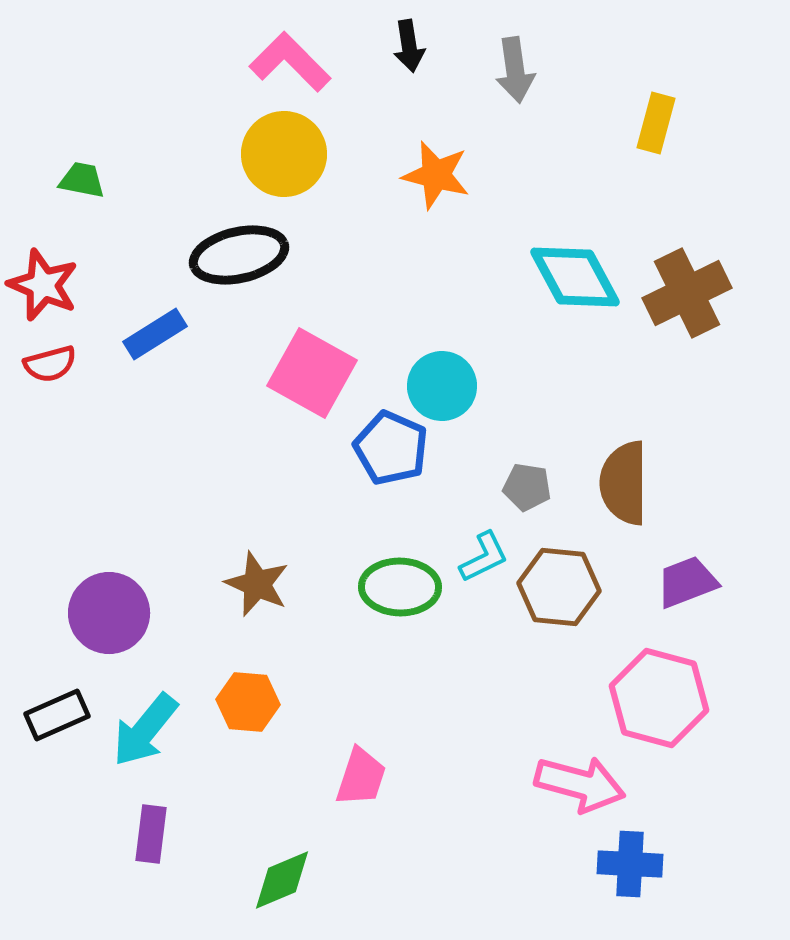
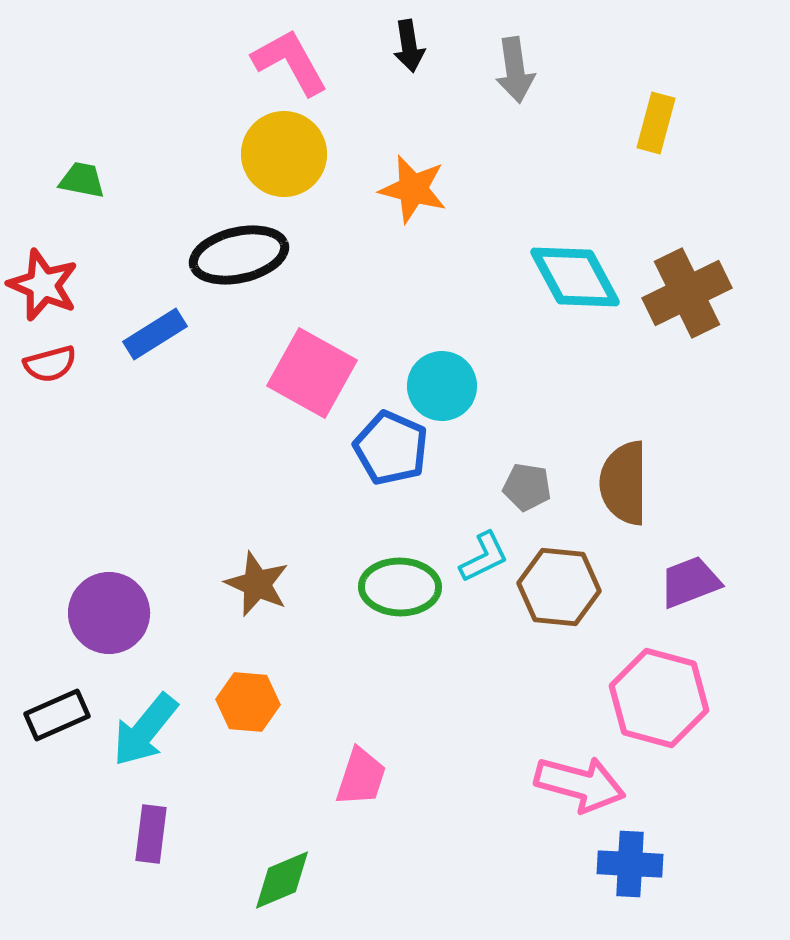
pink L-shape: rotated 16 degrees clockwise
orange star: moved 23 px left, 14 px down
purple trapezoid: moved 3 px right
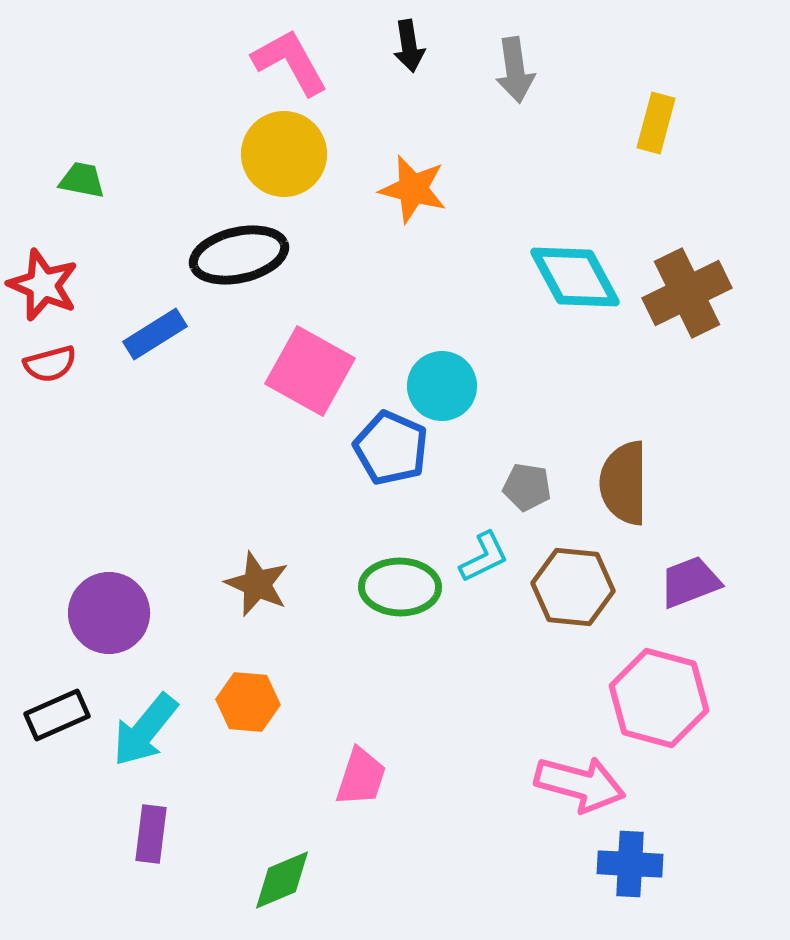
pink square: moved 2 px left, 2 px up
brown hexagon: moved 14 px right
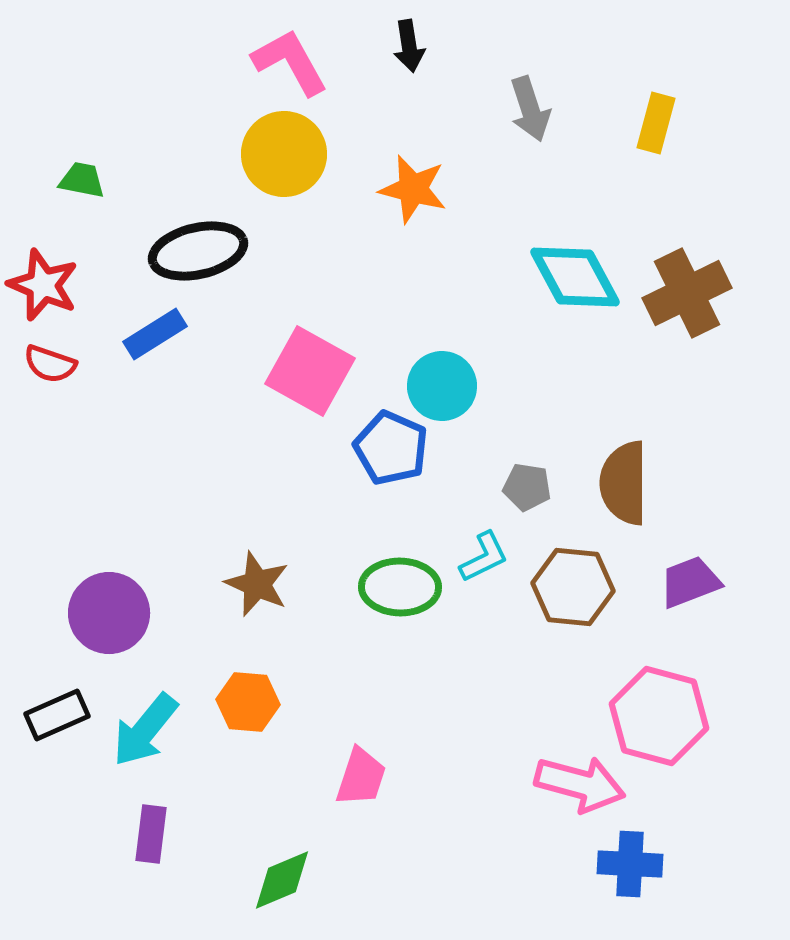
gray arrow: moved 15 px right, 39 px down; rotated 10 degrees counterclockwise
black ellipse: moved 41 px left, 4 px up
red semicircle: rotated 34 degrees clockwise
pink hexagon: moved 18 px down
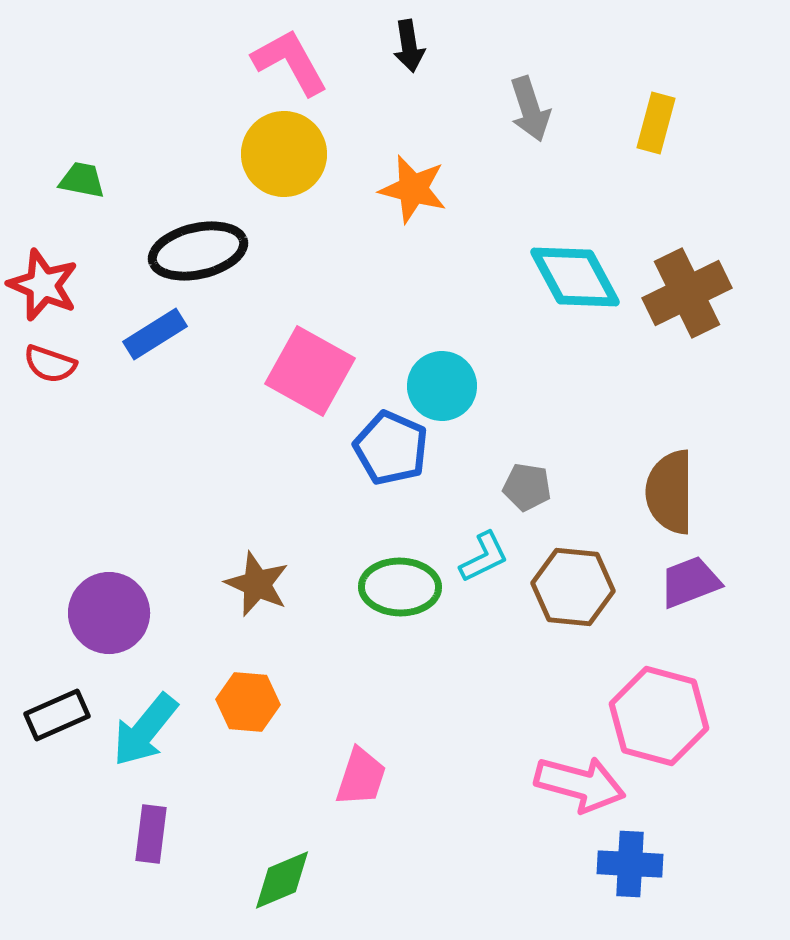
brown semicircle: moved 46 px right, 9 px down
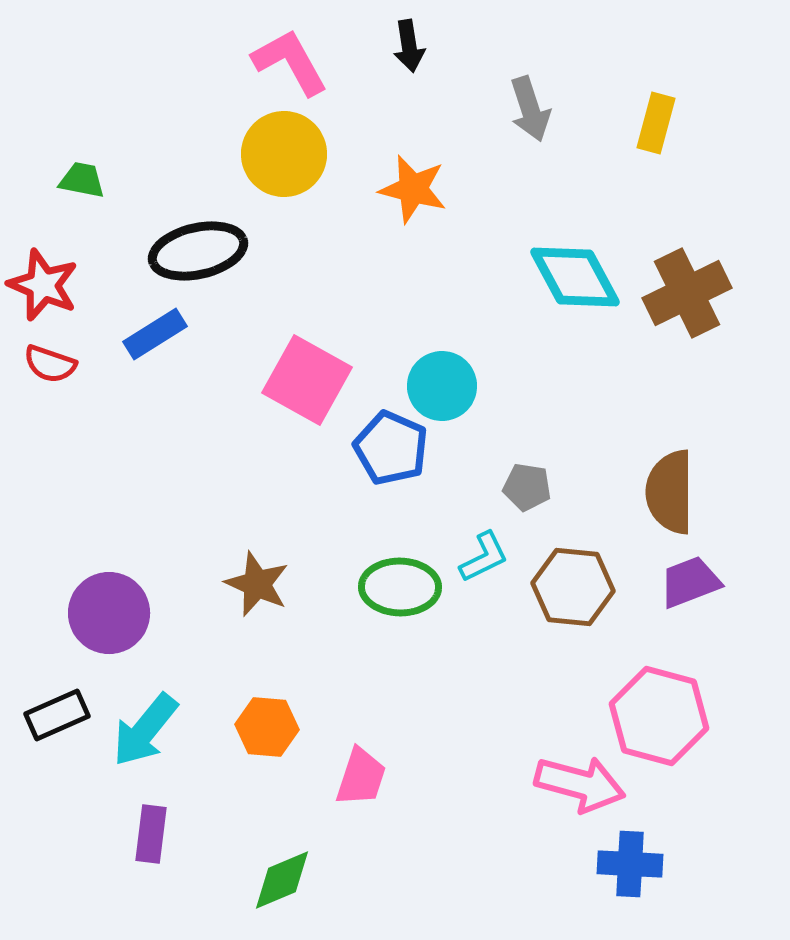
pink square: moved 3 px left, 9 px down
orange hexagon: moved 19 px right, 25 px down
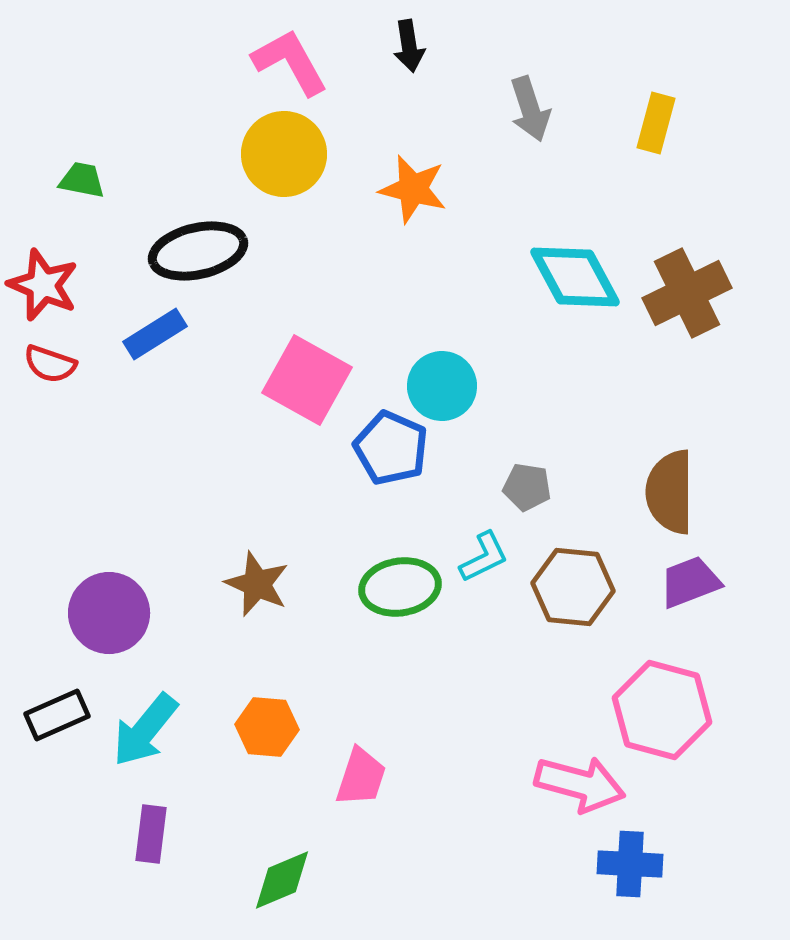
green ellipse: rotated 10 degrees counterclockwise
pink hexagon: moved 3 px right, 6 px up
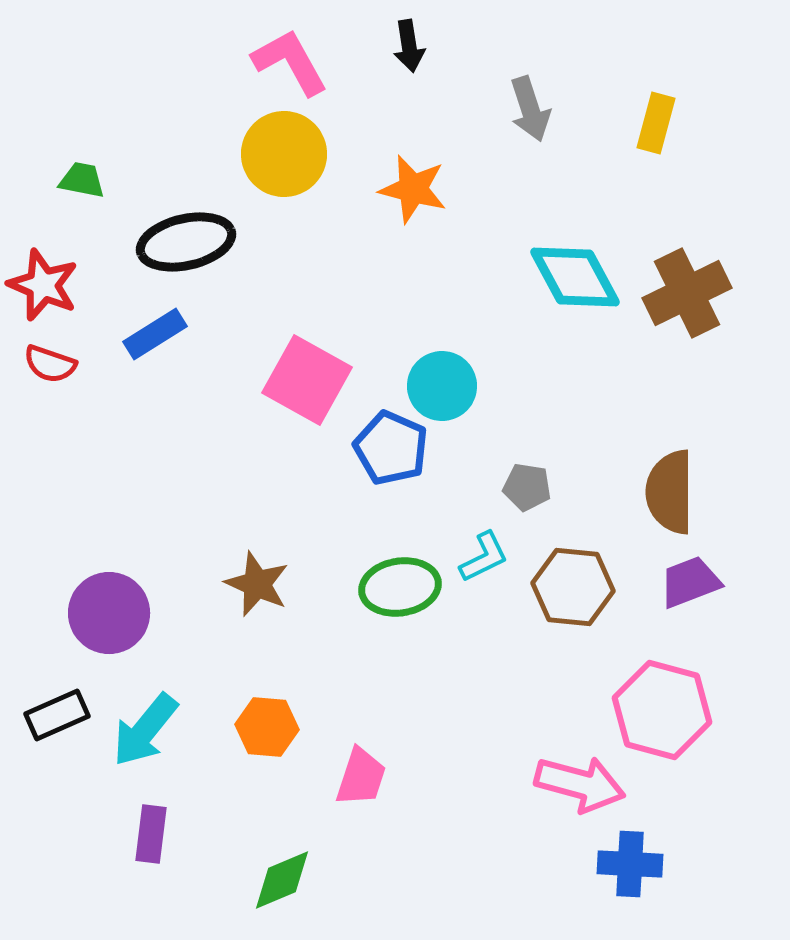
black ellipse: moved 12 px left, 9 px up
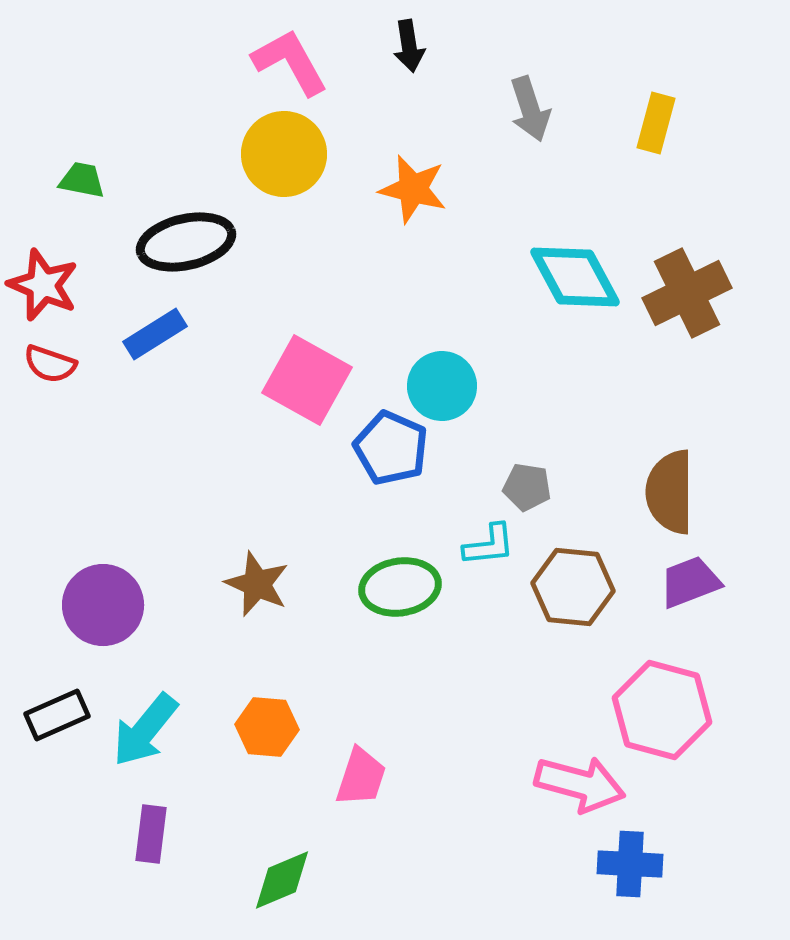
cyan L-shape: moved 5 px right, 12 px up; rotated 20 degrees clockwise
purple circle: moved 6 px left, 8 px up
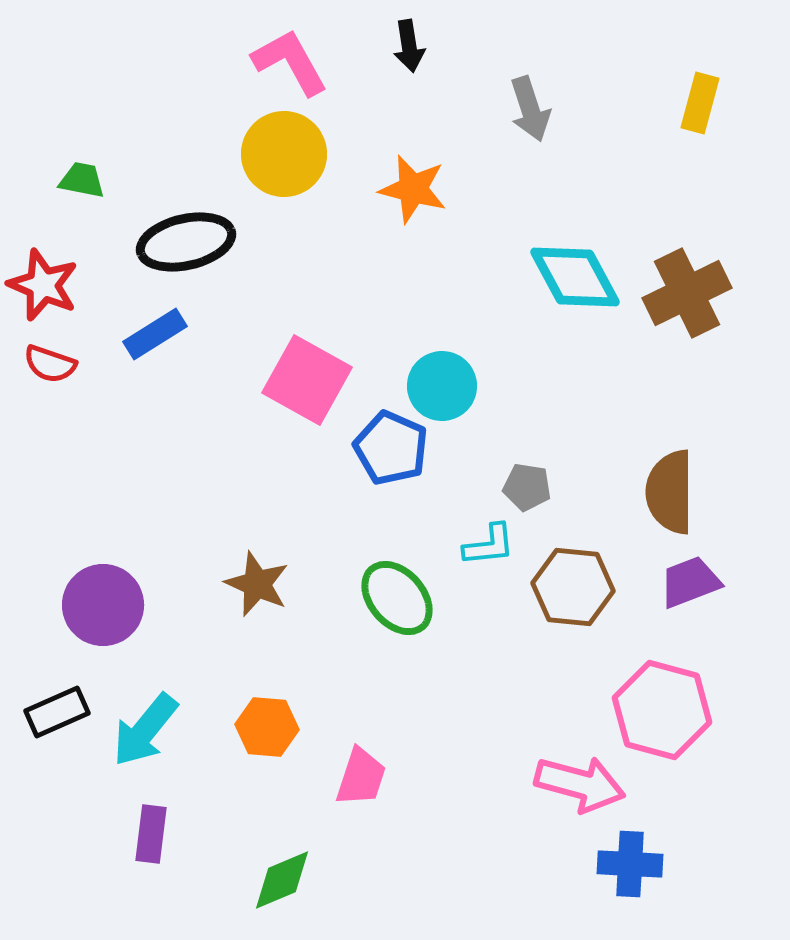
yellow rectangle: moved 44 px right, 20 px up
green ellipse: moved 3 px left, 11 px down; rotated 58 degrees clockwise
black rectangle: moved 3 px up
